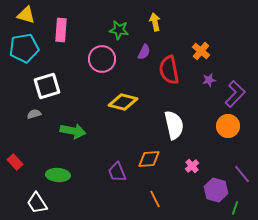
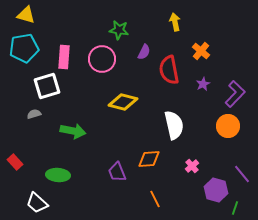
yellow arrow: moved 20 px right
pink rectangle: moved 3 px right, 27 px down
purple star: moved 6 px left, 4 px down; rotated 16 degrees counterclockwise
white trapezoid: rotated 15 degrees counterclockwise
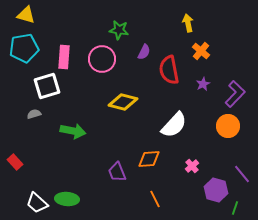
yellow arrow: moved 13 px right, 1 px down
white semicircle: rotated 56 degrees clockwise
green ellipse: moved 9 px right, 24 px down
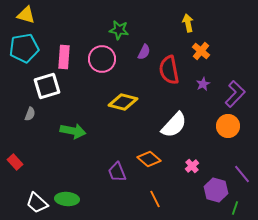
gray semicircle: moved 4 px left; rotated 128 degrees clockwise
orange diamond: rotated 45 degrees clockwise
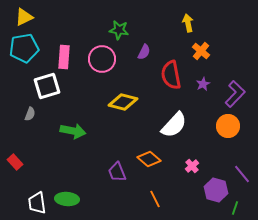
yellow triangle: moved 2 px left, 2 px down; rotated 42 degrees counterclockwise
red semicircle: moved 2 px right, 5 px down
white trapezoid: rotated 40 degrees clockwise
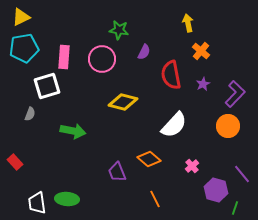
yellow triangle: moved 3 px left
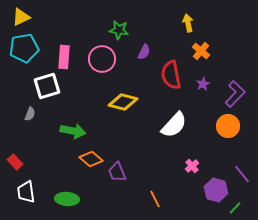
orange diamond: moved 58 px left
white trapezoid: moved 11 px left, 11 px up
green line: rotated 24 degrees clockwise
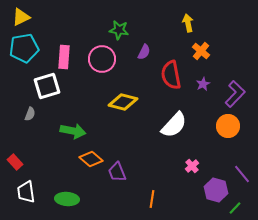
orange line: moved 3 px left; rotated 36 degrees clockwise
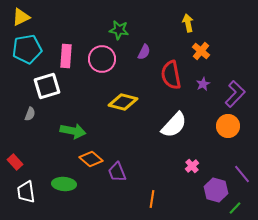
cyan pentagon: moved 3 px right, 1 px down
pink rectangle: moved 2 px right, 1 px up
green ellipse: moved 3 px left, 15 px up
